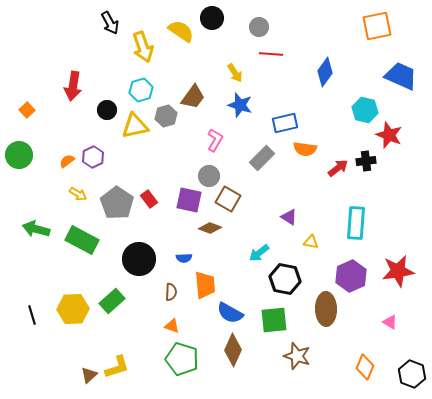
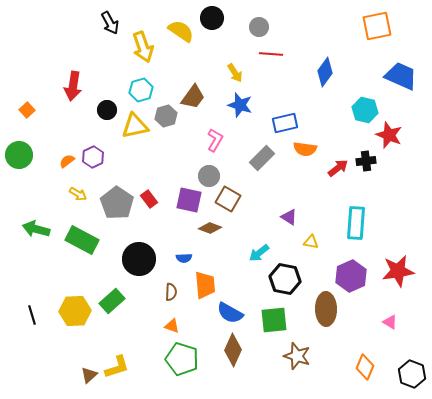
yellow hexagon at (73, 309): moved 2 px right, 2 px down
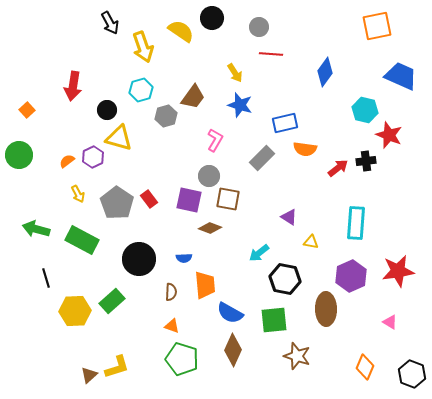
yellow triangle at (135, 126): moved 16 px left, 12 px down; rotated 28 degrees clockwise
yellow arrow at (78, 194): rotated 30 degrees clockwise
brown square at (228, 199): rotated 20 degrees counterclockwise
black line at (32, 315): moved 14 px right, 37 px up
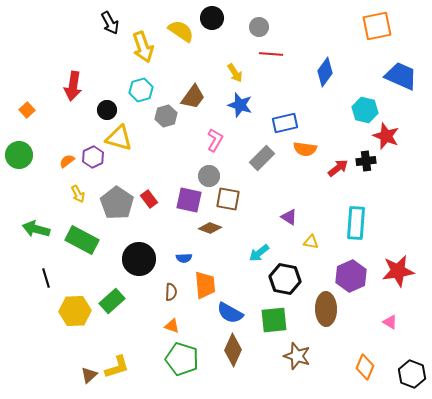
red star at (389, 135): moved 3 px left, 1 px down
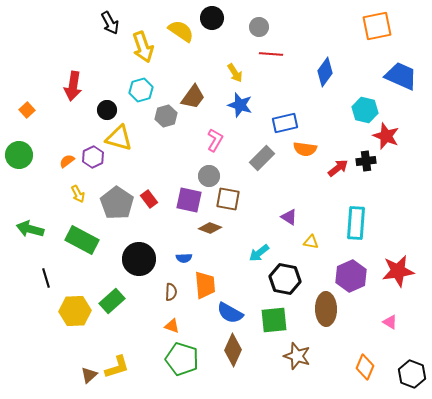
green arrow at (36, 229): moved 6 px left
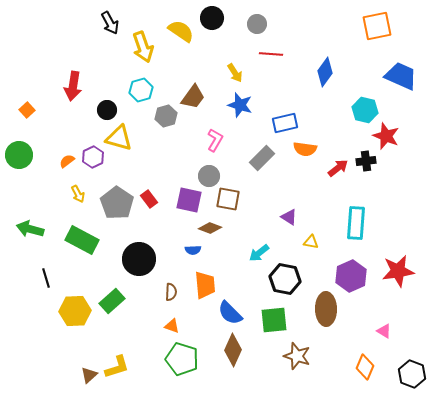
gray circle at (259, 27): moved 2 px left, 3 px up
blue semicircle at (184, 258): moved 9 px right, 8 px up
blue semicircle at (230, 313): rotated 16 degrees clockwise
pink triangle at (390, 322): moved 6 px left, 9 px down
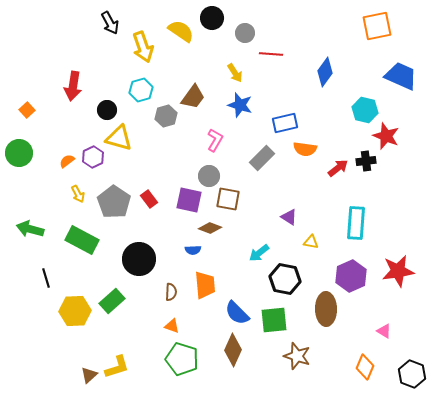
gray circle at (257, 24): moved 12 px left, 9 px down
green circle at (19, 155): moved 2 px up
gray pentagon at (117, 203): moved 3 px left, 1 px up
blue semicircle at (230, 313): moved 7 px right
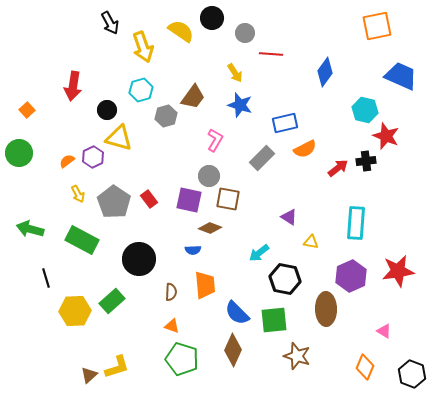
orange semicircle at (305, 149): rotated 35 degrees counterclockwise
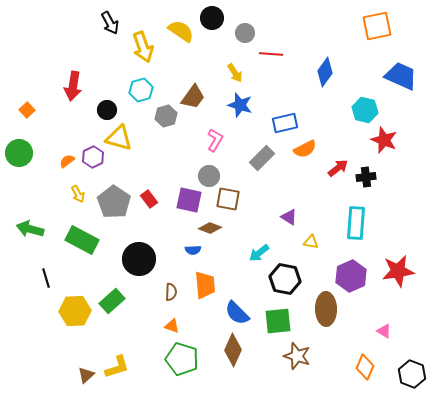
red star at (386, 136): moved 2 px left, 4 px down
black cross at (366, 161): moved 16 px down
green square at (274, 320): moved 4 px right, 1 px down
brown triangle at (89, 375): moved 3 px left
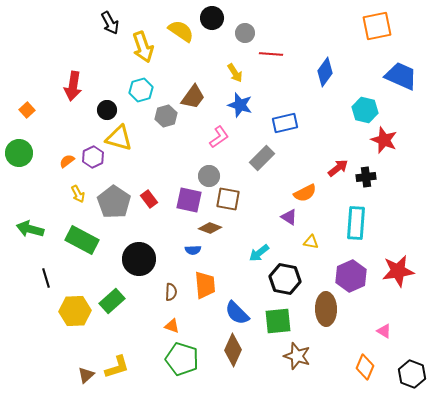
pink L-shape at (215, 140): moved 4 px right, 3 px up; rotated 25 degrees clockwise
orange semicircle at (305, 149): moved 44 px down
